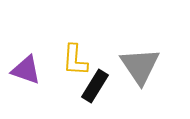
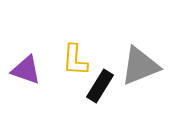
gray triangle: rotated 42 degrees clockwise
black rectangle: moved 5 px right
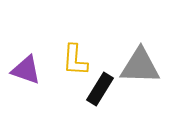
gray triangle: rotated 24 degrees clockwise
black rectangle: moved 3 px down
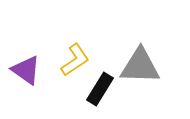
yellow L-shape: rotated 128 degrees counterclockwise
purple triangle: rotated 16 degrees clockwise
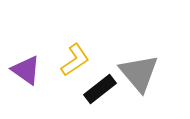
gray triangle: moved 1 px left, 7 px down; rotated 48 degrees clockwise
black rectangle: rotated 20 degrees clockwise
